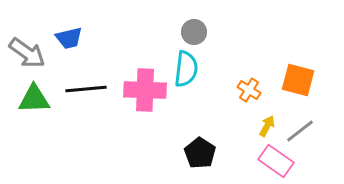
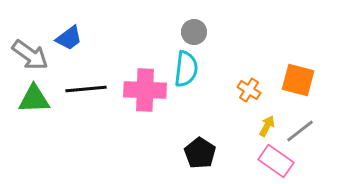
blue trapezoid: rotated 24 degrees counterclockwise
gray arrow: moved 3 px right, 2 px down
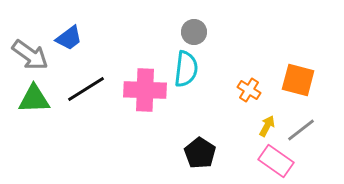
black line: rotated 27 degrees counterclockwise
gray line: moved 1 px right, 1 px up
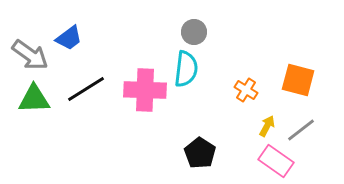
orange cross: moved 3 px left
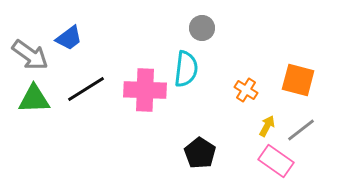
gray circle: moved 8 px right, 4 px up
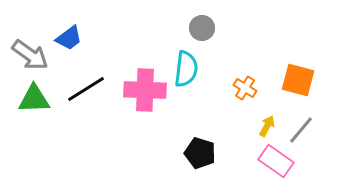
orange cross: moved 1 px left, 2 px up
gray line: rotated 12 degrees counterclockwise
black pentagon: rotated 16 degrees counterclockwise
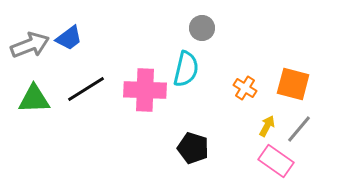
gray arrow: moved 10 px up; rotated 57 degrees counterclockwise
cyan semicircle: rotated 6 degrees clockwise
orange square: moved 5 px left, 4 px down
gray line: moved 2 px left, 1 px up
black pentagon: moved 7 px left, 5 px up
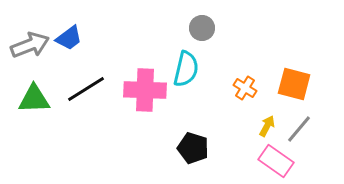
orange square: moved 1 px right
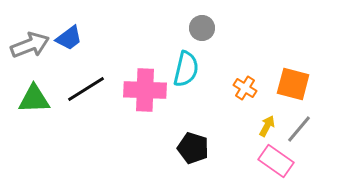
orange square: moved 1 px left
